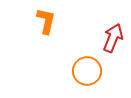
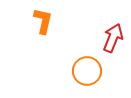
orange L-shape: moved 3 px left
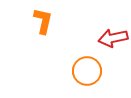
red arrow: rotated 124 degrees counterclockwise
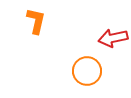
orange L-shape: moved 7 px left
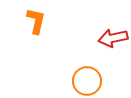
orange circle: moved 10 px down
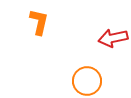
orange L-shape: moved 3 px right, 1 px down
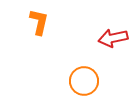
orange circle: moved 3 px left
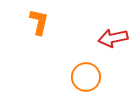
orange circle: moved 2 px right, 4 px up
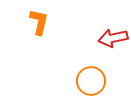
orange circle: moved 5 px right, 4 px down
